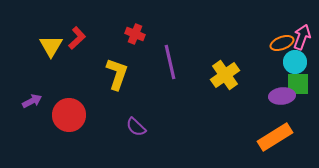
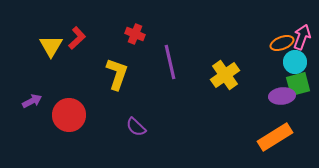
green square: rotated 15 degrees counterclockwise
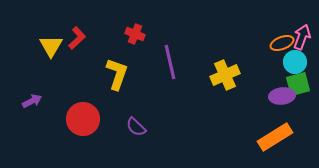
yellow cross: rotated 12 degrees clockwise
red circle: moved 14 px right, 4 px down
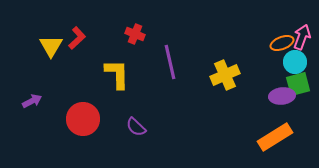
yellow L-shape: rotated 20 degrees counterclockwise
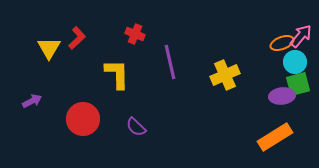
pink arrow: moved 1 px left, 1 px up; rotated 20 degrees clockwise
yellow triangle: moved 2 px left, 2 px down
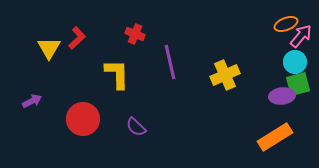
orange ellipse: moved 4 px right, 19 px up
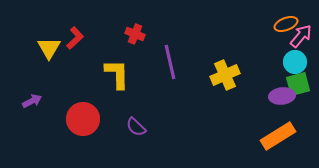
red L-shape: moved 2 px left
orange rectangle: moved 3 px right, 1 px up
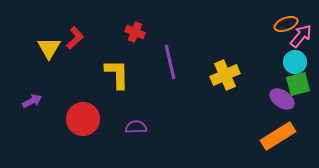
red cross: moved 2 px up
purple ellipse: moved 3 px down; rotated 40 degrees clockwise
purple semicircle: rotated 135 degrees clockwise
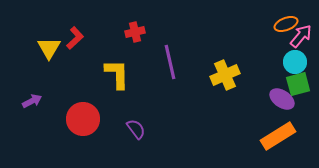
red cross: rotated 36 degrees counterclockwise
purple semicircle: moved 2 px down; rotated 55 degrees clockwise
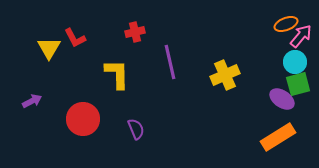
red L-shape: rotated 105 degrees clockwise
purple semicircle: rotated 15 degrees clockwise
orange rectangle: moved 1 px down
